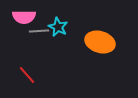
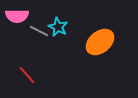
pink semicircle: moved 7 px left, 1 px up
gray line: rotated 30 degrees clockwise
orange ellipse: rotated 56 degrees counterclockwise
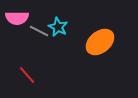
pink semicircle: moved 2 px down
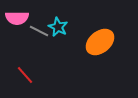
red line: moved 2 px left
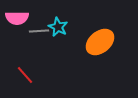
gray line: rotated 30 degrees counterclockwise
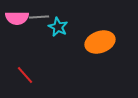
gray line: moved 14 px up
orange ellipse: rotated 20 degrees clockwise
